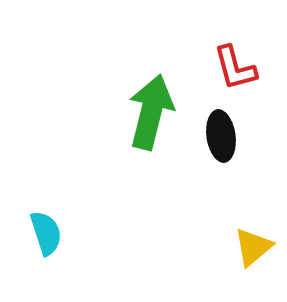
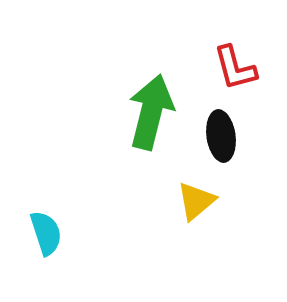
yellow triangle: moved 57 px left, 46 px up
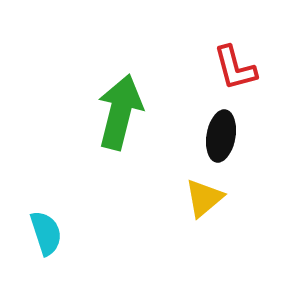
green arrow: moved 31 px left
black ellipse: rotated 18 degrees clockwise
yellow triangle: moved 8 px right, 3 px up
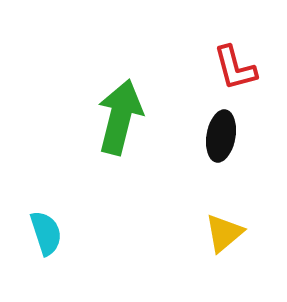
green arrow: moved 5 px down
yellow triangle: moved 20 px right, 35 px down
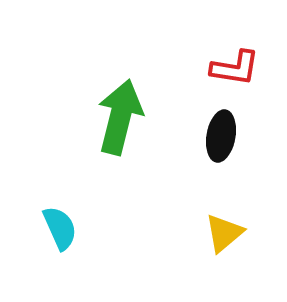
red L-shape: rotated 66 degrees counterclockwise
cyan semicircle: moved 14 px right, 5 px up; rotated 6 degrees counterclockwise
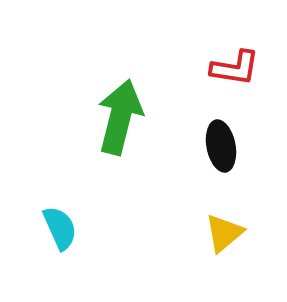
black ellipse: moved 10 px down; rotated 21 degrees counterclockwise
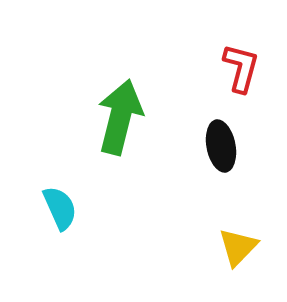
red L-shape: moved 6 px right; rotated 84 degrees counterclockwise
cyan semicircle: moved 20 px up
yellow triangle: moved 14 px right, 14 px down; rotated 6 degrees counterclockwise
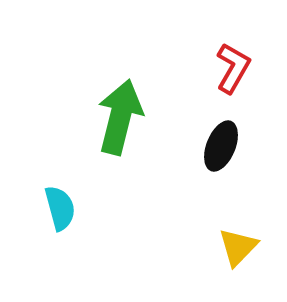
red L-shape: moved 8 px left; rotated 15 degrees clockwise
black ellipse: rotated 33 degrees clockwise
cyan semicircle: rotated 9 degrees clockwise
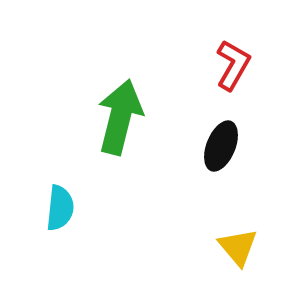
red L-shape: moved 3 px up
cyan semicircle: rotated 21 degrees clockwise
yellow triangle: rotated 24 degrees counterclockwise
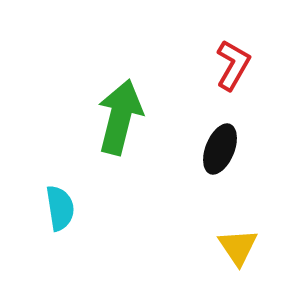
black ellipse: moved 1 px left, 3 px down
cyan semicircle: rotated 15 degrees counterclockwise
yellow triangle: rotated 6 degrees clockwise
